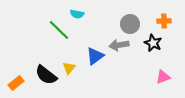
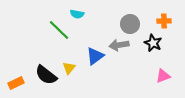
pink triangle: moved 1 px up
orange rectangle: rotated 14 degrees clockwise
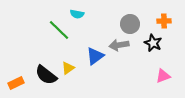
yellow triangle: moved 1 px left; rotated 16 degrees clockwise
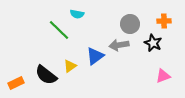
yellow triangle: moved 2 px right, 2 px up
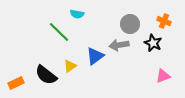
orange cross: rotated 24 degrees clockwise
green line: moved 2 px down
